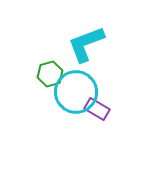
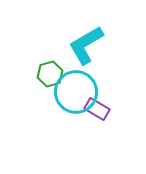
cyan L-shape: moved 1 px down; rotated 9 degrees counterclockwise
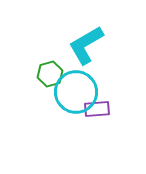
purple rectangle: rotated 35 degrees counterclockwise
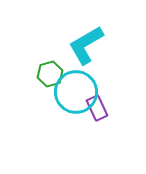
purple rectangle: moved 1 px up; rotated 70 degrees clockwise
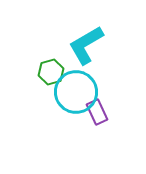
green hexagon: moved 1 px right, 2 px up
purple rectangle: moved 4 px down
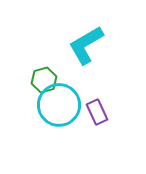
green hexagon: moved 7 px left, 8 px down
cyan circle: moved 17 px left, 13 px down
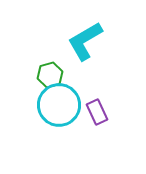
cyan L-shape: moved 1 px left, 4 px up
green hexagon: moved 6 px right, 5 px up
